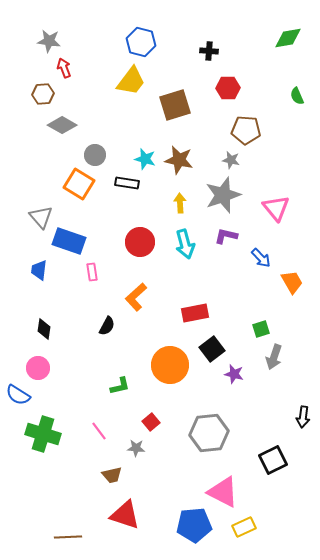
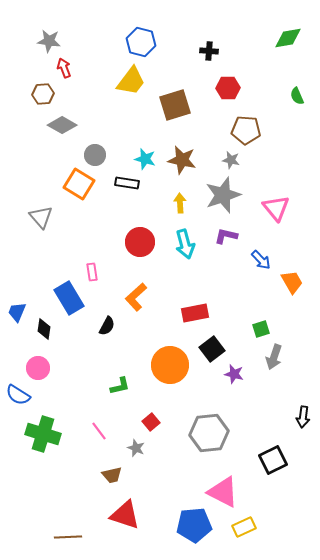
brown star at (179, 160): moved 3 px right
blue rectangle at (69, 241): moved 57 px down; rotated 40 degrees clockwise
blue arrow at (261, 258): moved 2 px down
blue trapezoid at (39, 270): moved 22 px left, 42 px down; rotated 15 degrees clockwise
gray star at (136, 448): rotated 18 degrees clockwise
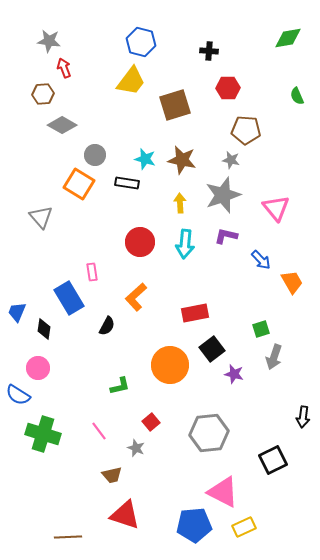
cyan arrow at (185, 244): rotated 20 degrees clockwise
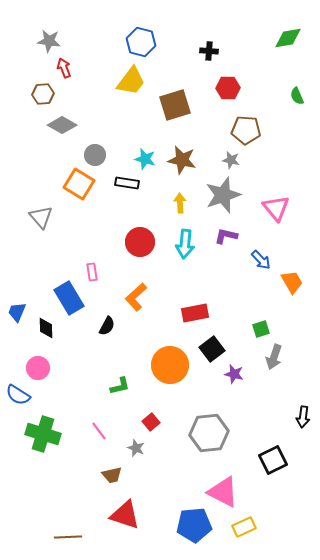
black diamond at (44, 329): moved 2 px right, 1 px up; rotated 10 degrees counterclockwise
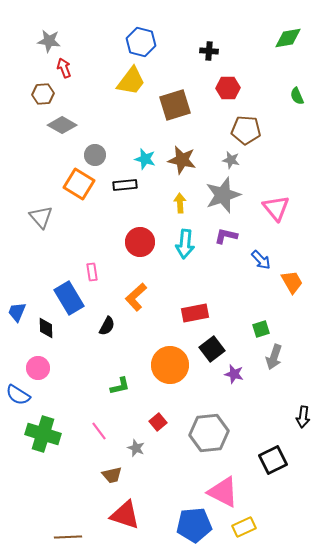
black rectangle at (127, 183): moved 2 px left, 2 px down; rotated 15 degrees counterclockwise
red square at (151, 422): moved 7 px right
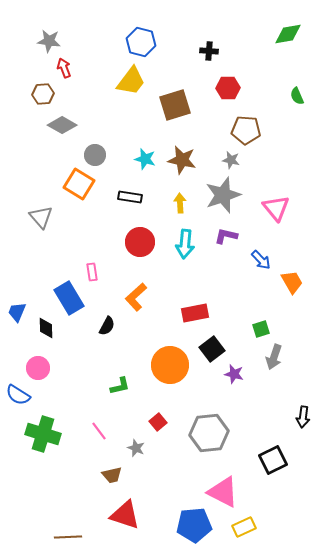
green diamond at (288, 38): moved 4 px up
black rectangle at (125, 185): moved 5 px right, 12 px down; rotated 15 degrees clockwise
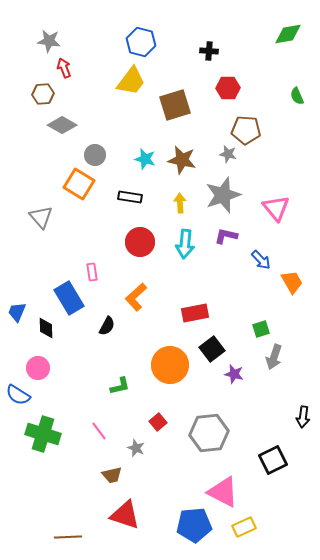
gray star at (231, 160): moved 3 px left, 6 px up
